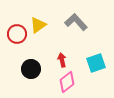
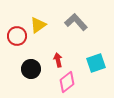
red circle: moved 2 px down
red arrow: moved 4 px left
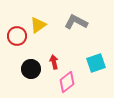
gray L-shape: rotated 20 degrees counterclockwise
red arrow: moved 4 px left, 2 px down
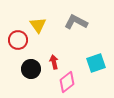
yellow triangle: rotated 30 degrees counterclockwise
red circle: moved 1 px right, 4 px down
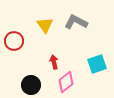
yellow triangle: moved 7 px right
red circle: moved 4 px left, 1 px down
cyan square: moved 1 px right, 1 px down
black circle: moved 16 px down
pink diamond: moved 1 px left
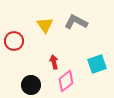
pink diamond: moved 1 px up
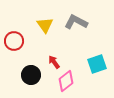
red arrow: rotated 24 degrees counterclockwise
black circle: moved 10 px up
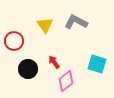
cyan square: rotated 36 degrees clockwise
black circle: moved 3 px left, 6 px up
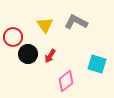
red circle: moved 1 px left, 4 px up
red arrow: moved 4 px left, 6 px up; rotated 112 degrees counterclockwise
black circle: moved 15 px up
